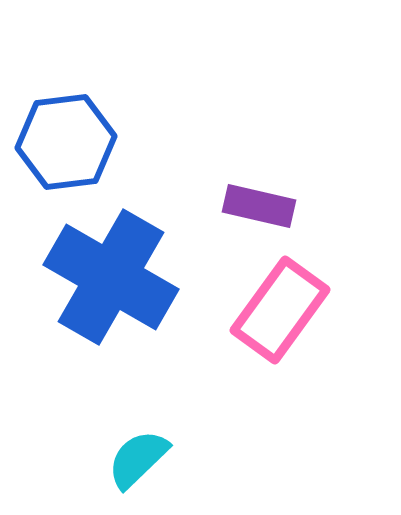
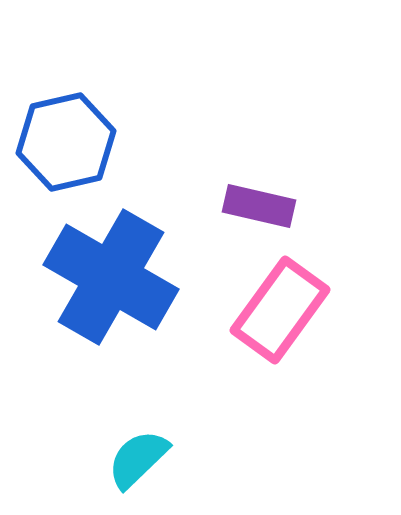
blue hexagon: rotated 6 degrees counterclockwise
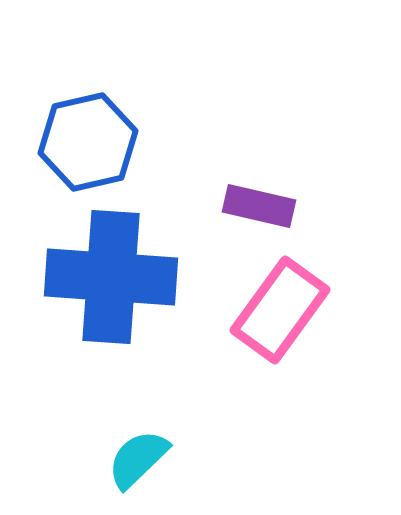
blue hexagon: moved 22 px right
blue cross: rotated 26 degrees counterclockwise
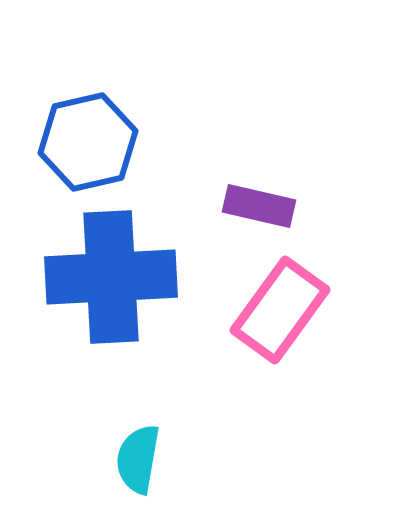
blue cross: rotated 7 degrees counterclockwise
cyan semicircle: rotated 36 degrees counterclockwise
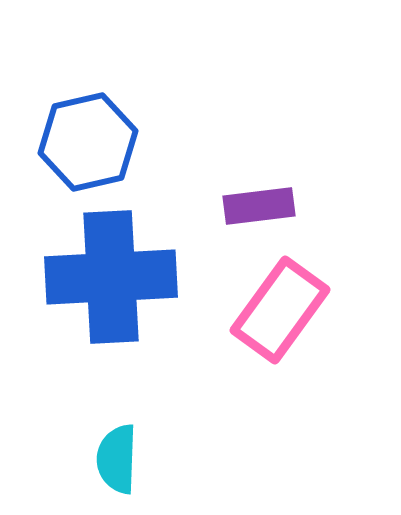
purple rectangle: rotated 20 degrees counterclockwise
cyan semicircle: moved 21 px left; rotated 8 degrees counterclockwise
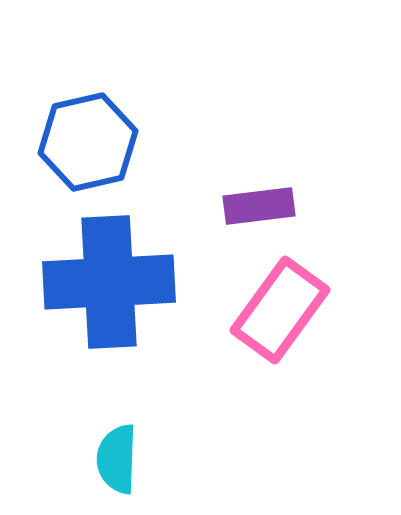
blue cross: moved 2 px left, 5 px down
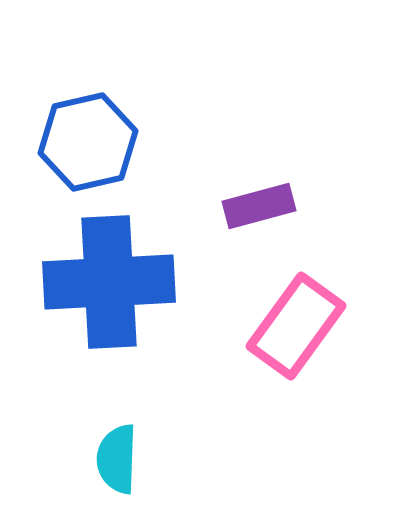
purple rectangle: rotated 8 degrees counterclockwise
pink rectangle: moved 16 px right, 16 px down
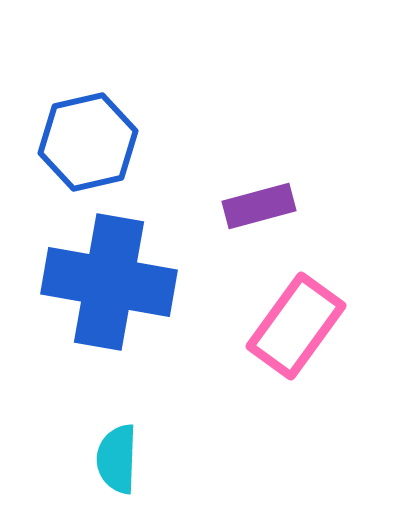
blue cross: rotated 13 degrees clockwise
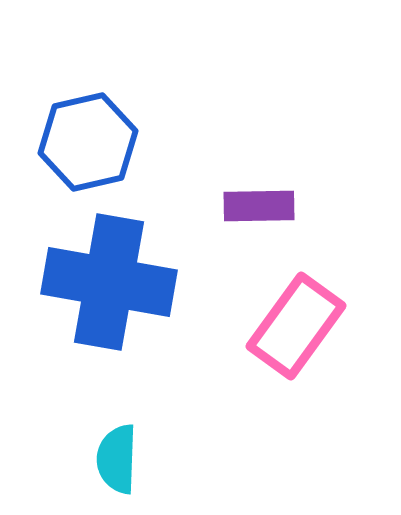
purple rectangle: rotated 14 degrees clockwise
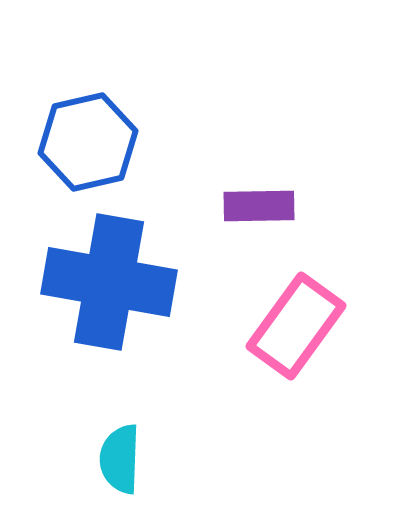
cyan semicircle: moved 3 px right
